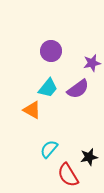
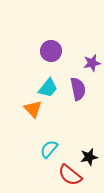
purple semicircle: rotated 65 degrees counterclockwise
orange triangle: moved 1 px right, 1 px up; rotated 18 degrees clockwise
red semicircle: moved 2 px right; rotated 20 degrees counterclockwise
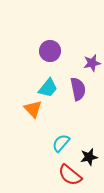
purple circle: moved 1 px left
cyan semicircle: moved 12 px right, 6 px up
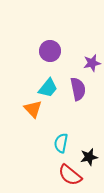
cyan semicircle: rotated 30 degrees counterclockwise
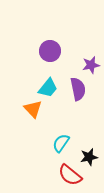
purple star: moved 1 px left, 2 px down
cyan semicircle: rotated 24 degrees clockwise
